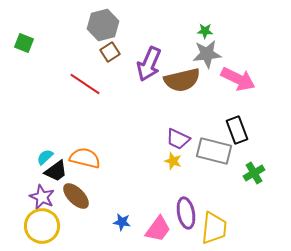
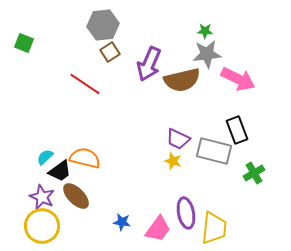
gray hexagon: rotated 8 degrees clockwise
black trapezoid: moved 4 px right
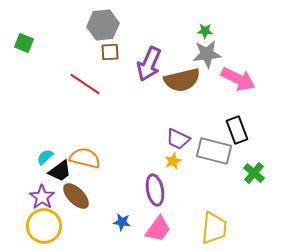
brown square: rotated 30 degrees clockwise
yellow star: rotated 30 degrees clockwise
green cross: rotated 20 degrees counterclockwise
purple star: rotated 10 degrees clockwise
purple ellipse: moved 31 px left, 23 px up
yellow circle: moved 2 px right
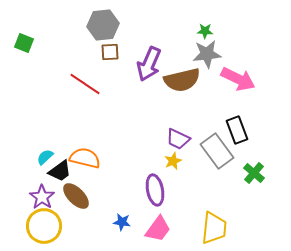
gray rectangle: moved 3 px right; rotated 40 degrees clockwise
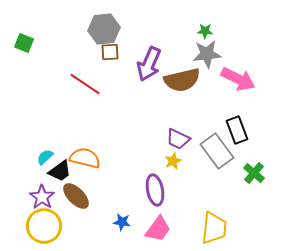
gray hexagon: moved 1 px right, 4 px down
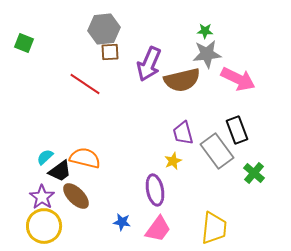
purple trapezoid: moved 5 px right, 6 px up; rotated 50 degrees clockwise
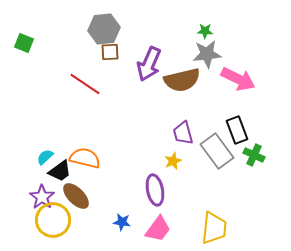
green cross: moved 18 px up; rotated 15 degrees counterclockwise
yellow circle: moved 9 px right, 6 px up
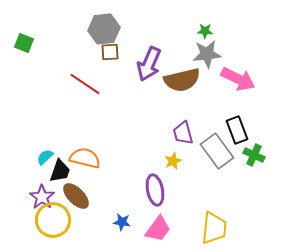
black trapezoid: rotated 35 degrees counterclockwise
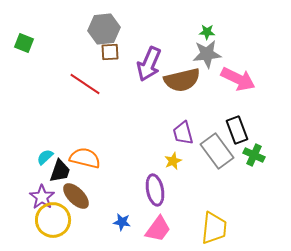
green star: moved 2 px right, 1 px down
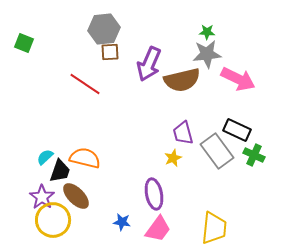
black rectangle: rotated 44 degrees counterclockwise
yellow star: moved 3 px up
purple ellipse: moved 1 px left, 4 px down
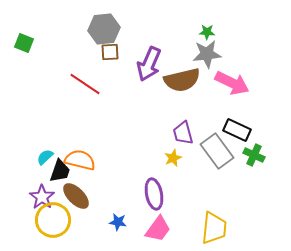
pink arrow: moved 6 px left, 4 px down
orange semicircle: moved 5 px left, 2 px down
blue star: moved 4 px left
